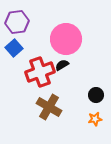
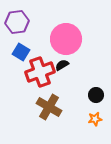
blue square: moved 7 px right, 4 px down; rotated 18 degrees counterclockwise
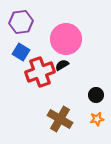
purple hexagon: moved 4 px right
brown cross: moved 11 px right, 12 px down
orange star: moved 2 px right
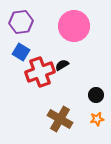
pink circle: moved 8 px right, 13 px up
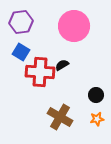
red cross: rotated 24 degrees clockwise
brown cross: moved 2 px up
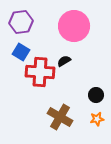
black semicircle: moved 2 px right, 4 px up
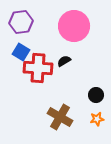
red cross: moved 2 px left, 4 px up
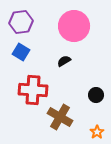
red cross: moved 5 px left, 22 px down
orange star: moved 13 px down; rotated 24 degrees counterclockwise
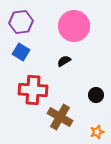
orange star: rotated 16 degrees clockwise
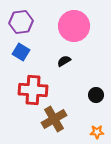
brown cross: moved 6 px left, 2 px down; rotated 30 degrees clockwise
orange star: rotated 16 degrees clockwise
